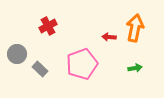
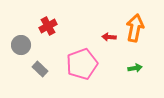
gray circle: moved 4 px right, 9 px up
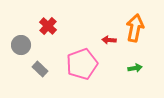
red cross: rotated 18 degrees counterclockwise
red arrow: moved 3 px down
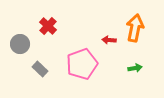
gray circle: moved 1 px left, 1 px up
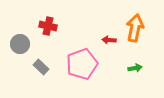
red cross: rotated 30 degrees counterclockwise
gray rectangle: moved 1 px right, 2 px up
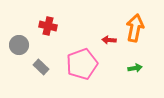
gray circle: moved 1 px left, 1 px down
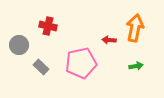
pink pentagon: moved 1 px left, 1 px up; rotated 8 degrees clockwise
green arrow: moved 1 px right, 2 px up
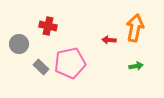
gray circle: moved 1 px up
pink pentagon: moved 11 px left
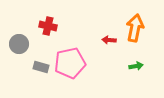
gray rectangle: rotated 28 degrees counterclockwise
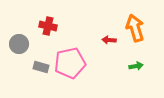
orange arrow: rotated 28 degrees counterclockwise
